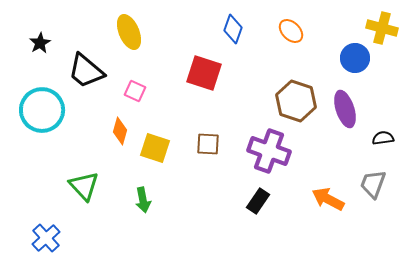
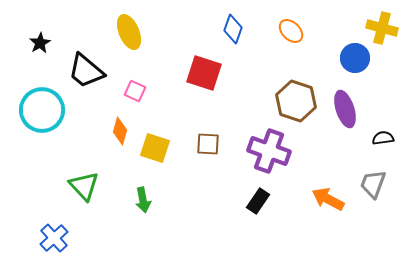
blue cross: moved 8 px right
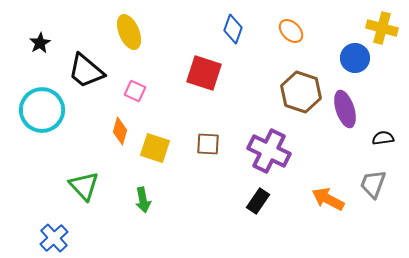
brown hexagon: moved 5 px right, 9 px up
purple cross: rotated 6 degrees clockwise
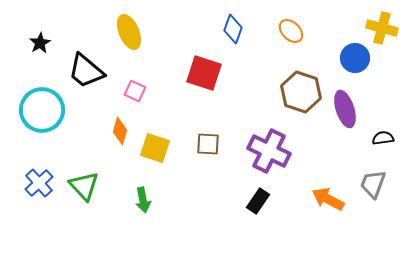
blue cross: moved 15 px left, 55 px up
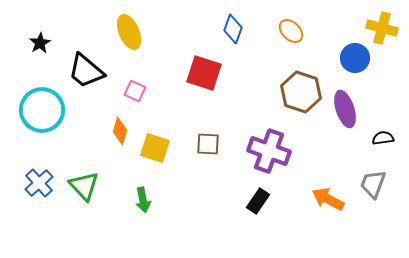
purple cross: rotated 6 degrees counterclockwise
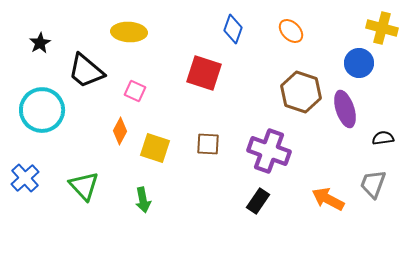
yellow ellipse: rotated 64 degrees counterclockwise
blue circle: moved 4 px right, 5 px down
orange diamond: rotated 12 degrees clockwise
blue cross: moved 14 px left, 5 px up
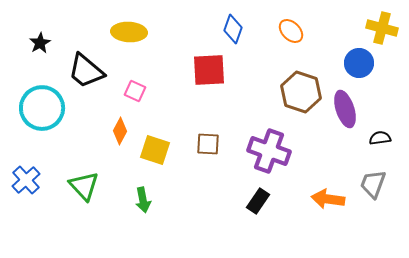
red square: moved 5 px right, 3 px up; rotated 21 degrees counterclockwise
cyan circle: moved 2 px up
black semicircle: moved 3 px left
yellow square: moved 2 px down
blue cross: moved 1 px right, 2 px down
orange arrow: rotated 20 degrees counterclockwise
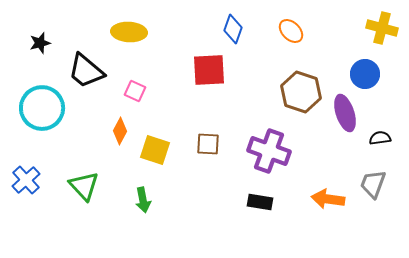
black star: rotated 15 degrees clockwise
blue circle: moved 6 px right, 11 px down
purple ellipse: moved 4 px down
black rectangle: moved 2 px right, 1 px down; rotated 65 degrees clockwise
